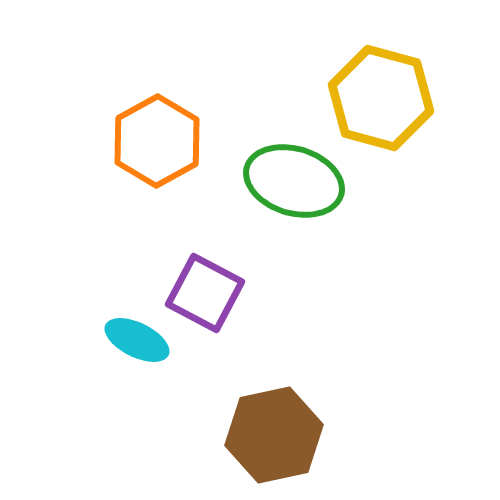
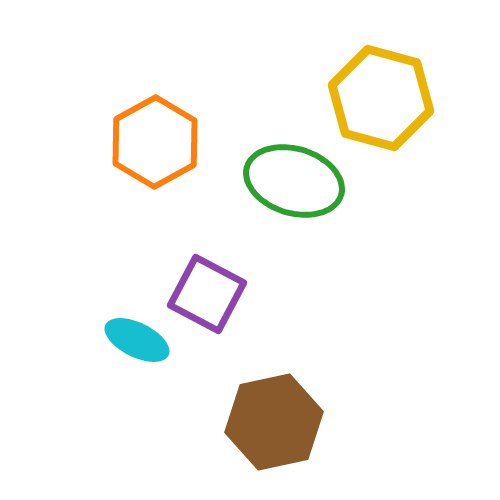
orange hexagon: moved 2 px left, 1 px down
purple square: moved 2 px right, 1 px down
brown hexagon: moved 13 px up
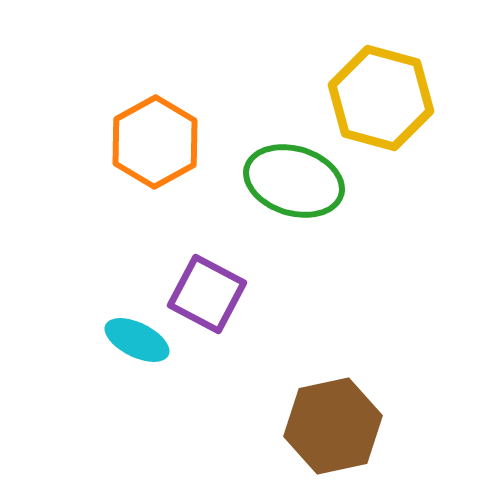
brown hexagon: moved 59 px right, 4 px down
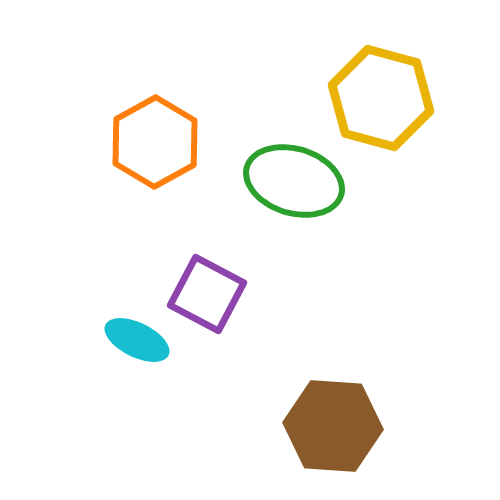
brown hexagon: rotated 16 degrees clockwise
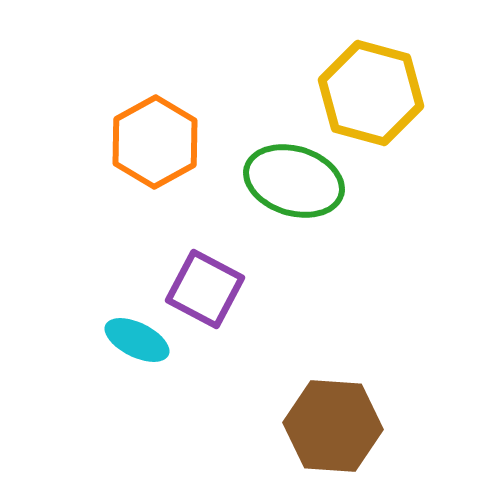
yellow hexagon: moved 10 px left, 5 px up
purple square: moved 2 px left, 5 px up
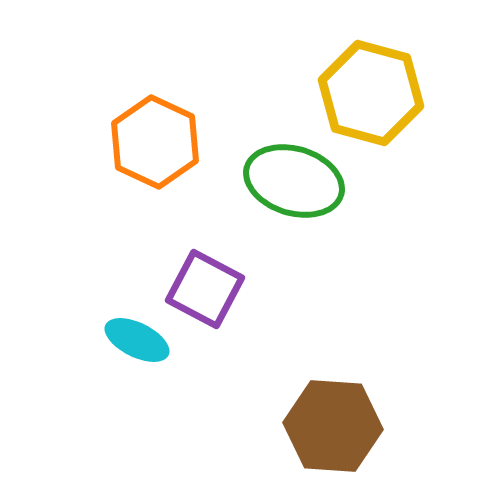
orange hexagon: rotated 6 degrees counterclockwise
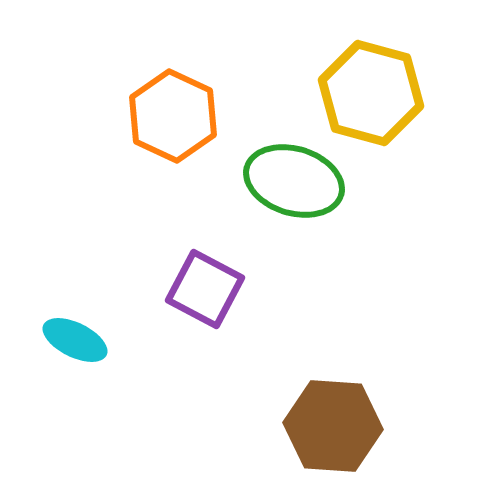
orange hexagon: moved 18 px right, 26 px up
cyan ellipse: moved 62 px left
